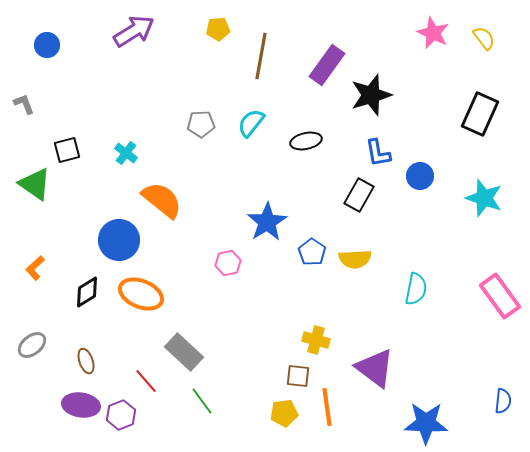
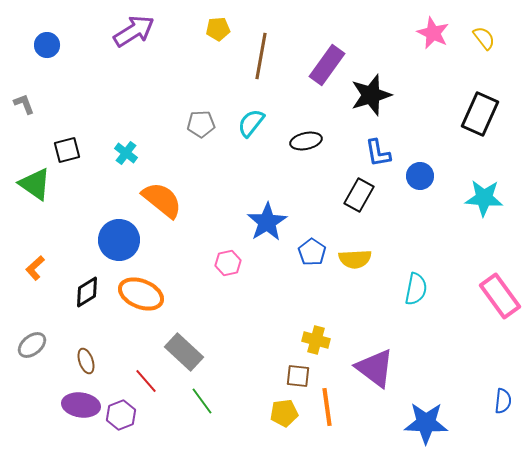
cyan star at (484, 198): rotated 15 degrees counterclockwise
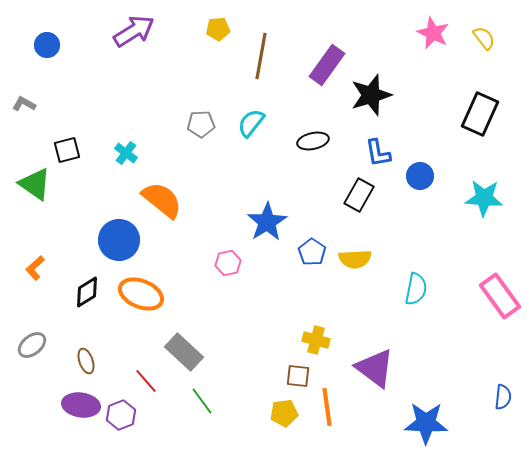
gray L-shape at (24, 104): rotated 40 degrees counterclockwise
black ellipse at (306, 141): moved 7 px right
blue semicircle at (503, 401): moved 4 px up
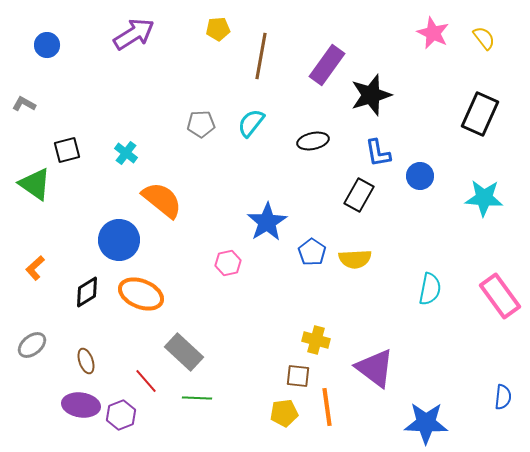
purple arrow at (134, 31): moved 3 px down
cyan semicircle at (416, 289): moved 14 px right
green line at (202, 401): moved 5 px left, 3 px up; rotated 52 degrees counterclockwise
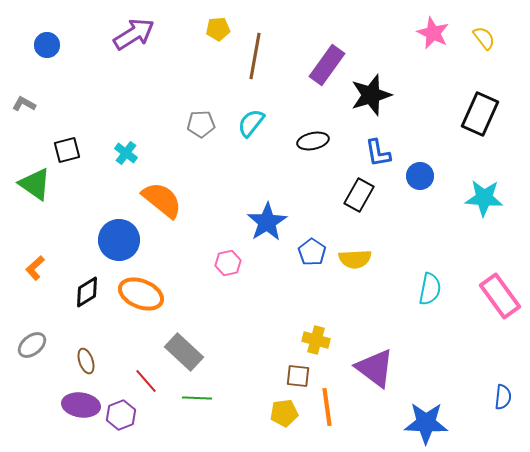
brown line at (261, 56): moved 6 px left
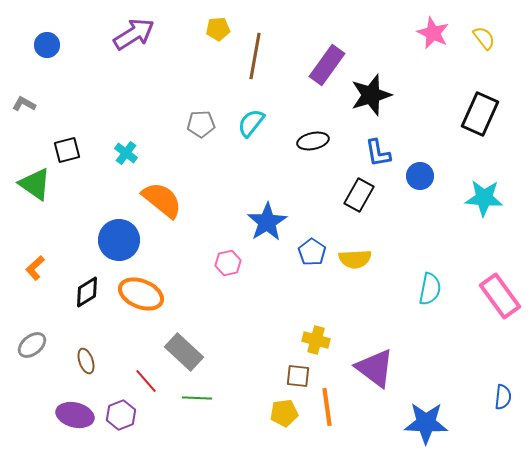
purple ellipse at (81, 405): moved 6 px left, 10 px down; rotated 6 degrees clockwise
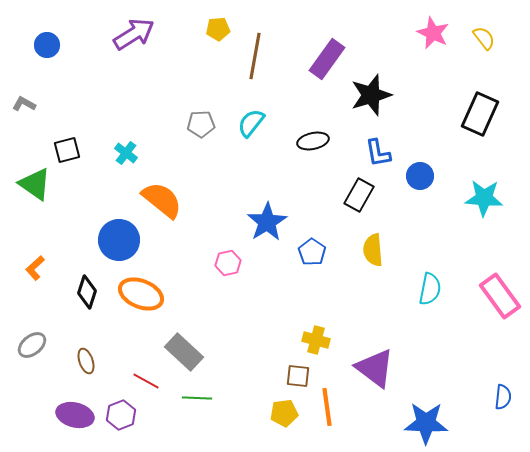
purple rectangle at (327, 65): moved 6 px up
yellow semicircle at (355, 259): moved 18 px right, 9 px up; rotated 88 degrees clockwise
black diamond at (87, 292): rotated 40 degrees counterclockwise
red line at (146, 381): rotated 20 degrees counterclockwise
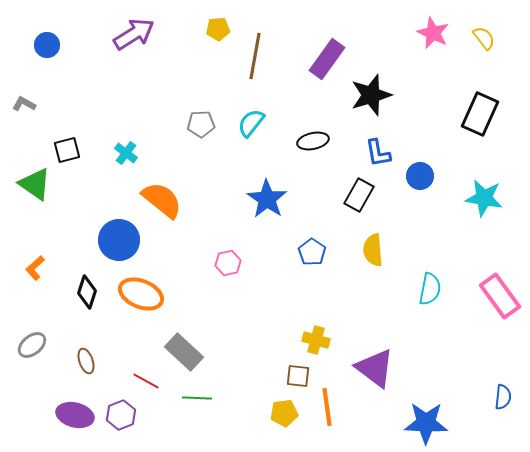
cyan star at (484, 198): rotated 6 degrees clockwise
blue star at (267, 222): moved 23 px up; rotated 6 degrees counterclockwise
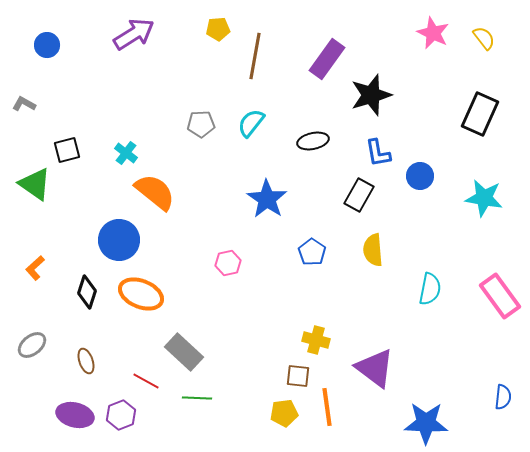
orange semicircle at (162, 200): moved 7 px left, 8 px up
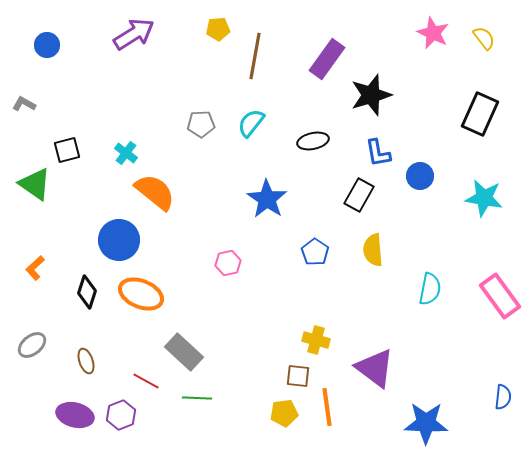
blue pentagon at (312, 252): moved 3 px right
